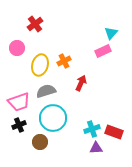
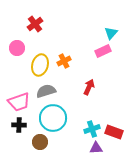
red arrow: moved 8 px right, 4 px down
black cross: rotated 24 degrees clockwise
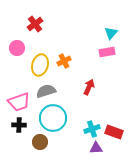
pink rectangle: moved 4 px right, 1 px down; rotated 14 degrees clockwise
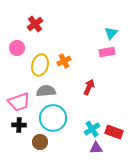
gray semicircle: rotated 12 degrees clockwise
cyan cross: rotated 14 degrees counterclockwise
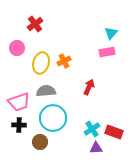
yellow ellipse: moved 1 px right, 2 px up
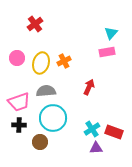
pink circle: moved 10 px down
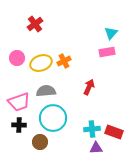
yellow ellipse: rotated 55 degrees clockwise
cyan cross: rotated 28 degrees clockwise
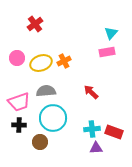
red arrow: moved 2 px right, 5 px down; rotated 70 degrees counterclockwise
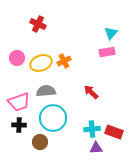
red cross: moved 3 px right; rotated 28 degrees counterclockwise
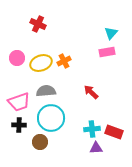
cyan circle: moved 2 px left
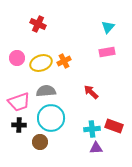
cyan triangle: moved 3 px left, 6 px up
red rectangle: moved 6 px up
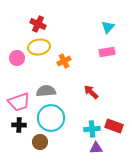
yellow ellipse: moved 2 px left, 16 px up; rotated 10 degrees clockwise
